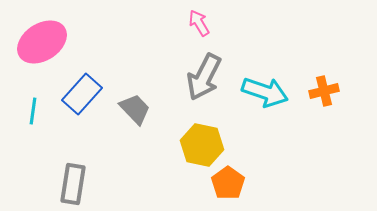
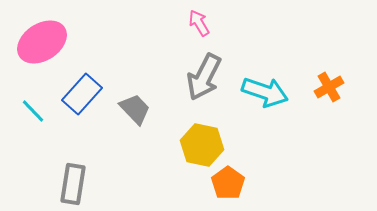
orange cross: moved 5 px right, 4 px up; rotated 16 degrees counterclockwise
cyan line: rotated 52 degrees counterclockwise
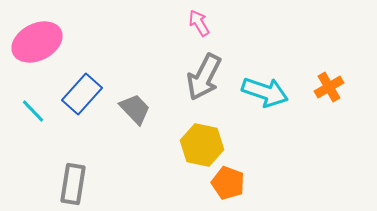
pink ellipse: moved 5 px left; rotated 6 degrees clockwise
orange pentagon: rotated 16 degrees counterclockwise
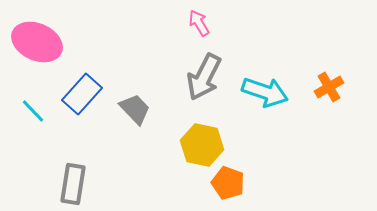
pink ellipse: rotated 51 degrees clockwise
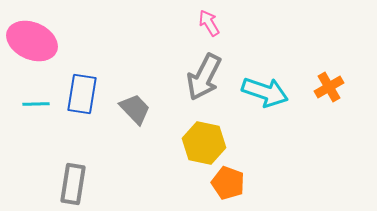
pink arrow: moved 10 px right
pink ellipse: moved 5 px left, 1 px up
blue rectangle: rotated 33 degrees counterclockwise
cyan line: moved 3 px right, 7 px up; rotated 48 degrees counterclockwise
yellow hexagon: moved 2 px right, 2 px up
